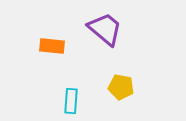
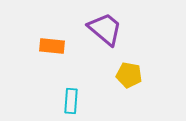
yellow pentagon: moved 8 px right, 12 px up
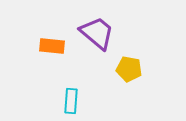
purple trapezoid: moved 8 px left, 4 px down
yellow pentagon: moved 6 px up
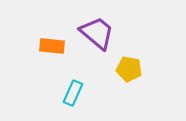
cyan rectangle: moved 2 px right, 8 px up; rotated 20 degrees clockwise
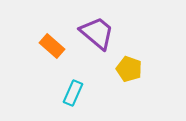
orange rectangle: rotated 35 degrees clockwise
yellow pentagon: rotated 10 degrees clockwise
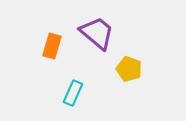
orange rectangle: rotated 65 degrees clockwise
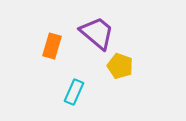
yellow pentagon: moved 9 px left, 3 px up
cyan rectangle: moved 1 px right, 1 px up
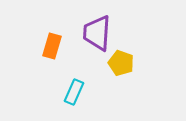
purple trapezoid: rotated 126 degrees counterclockwise
yellow pentagon: moved 1 px right, 3 px up
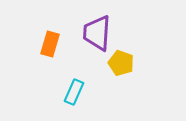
orange rectangle: moved 2 px left, 2 px up
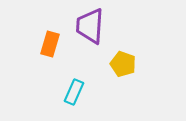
purple trapezoid: moved 7 px left, 7 px up
yellow pentagon: moved 2 px right, 1 px down
